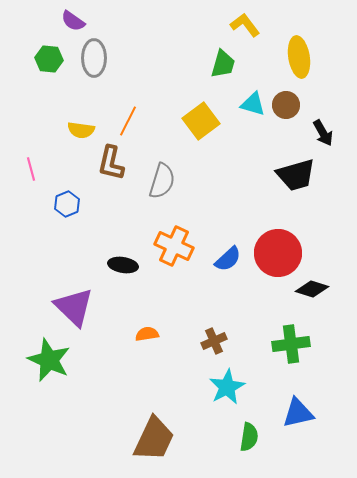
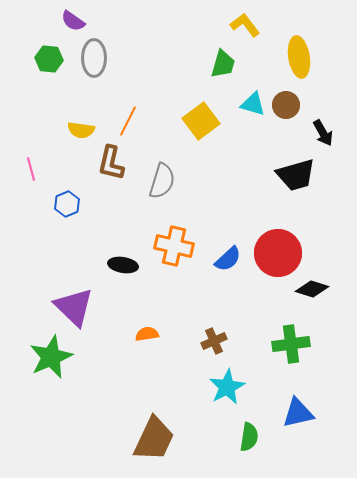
orange cross: rotated 12 degrees counterclockwise
green star: moved 2 px right, 3 px up; rotated 24 degrees clockwise
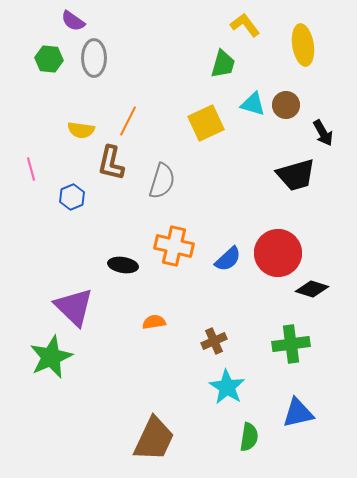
yellow ellipse: moved 4 px right, 12 px up
yellow square: moved 5 px right, 2 px down; rotated 12 degrees clockwise
blue hexagon: moved 5 px right, 7 px up
orange semicircle: moved 7 px right, 12 px up
cyan star: rotated 12 degrees counterclockwise
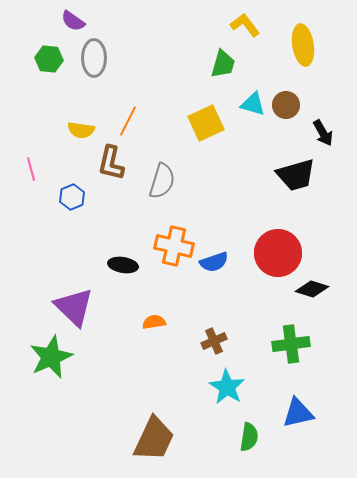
blue semicircle: moved 14 px left, 3 px down; rotated 24 degrees clockwise
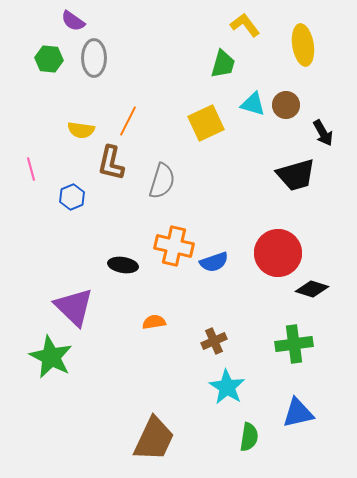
green cross: moved 3 px right
green star: rotated 21 degrees counterclockwise
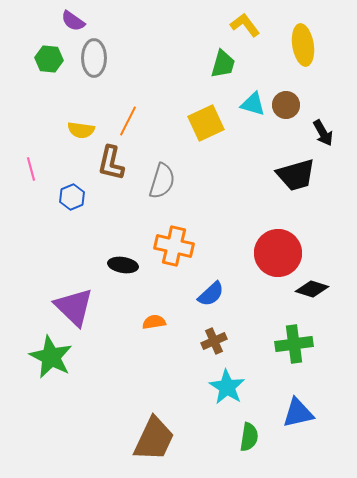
blue semicircle: moved 3 px left, 32 px down; rotated 24 degrees counterclockwise
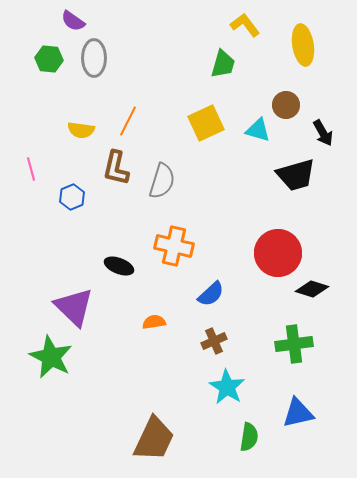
cyan triangle: moved 5 px right, 26 px down
brown L-shape: moved 5 px right, 5 px down
black ellipse: moved 4 px left, 1 px down; rotated 12 degrees clockwise
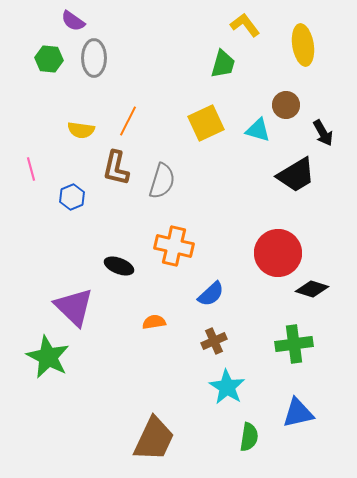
black trapezoid: rotated 15 degrees counterclockwise
green star: moved 3 px left
